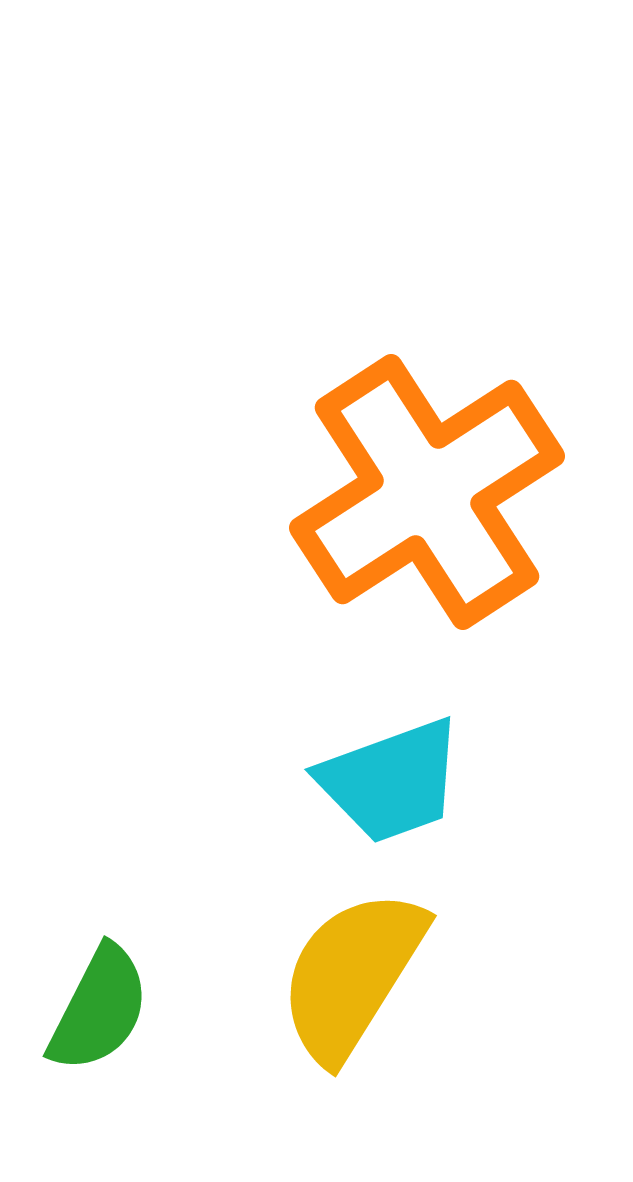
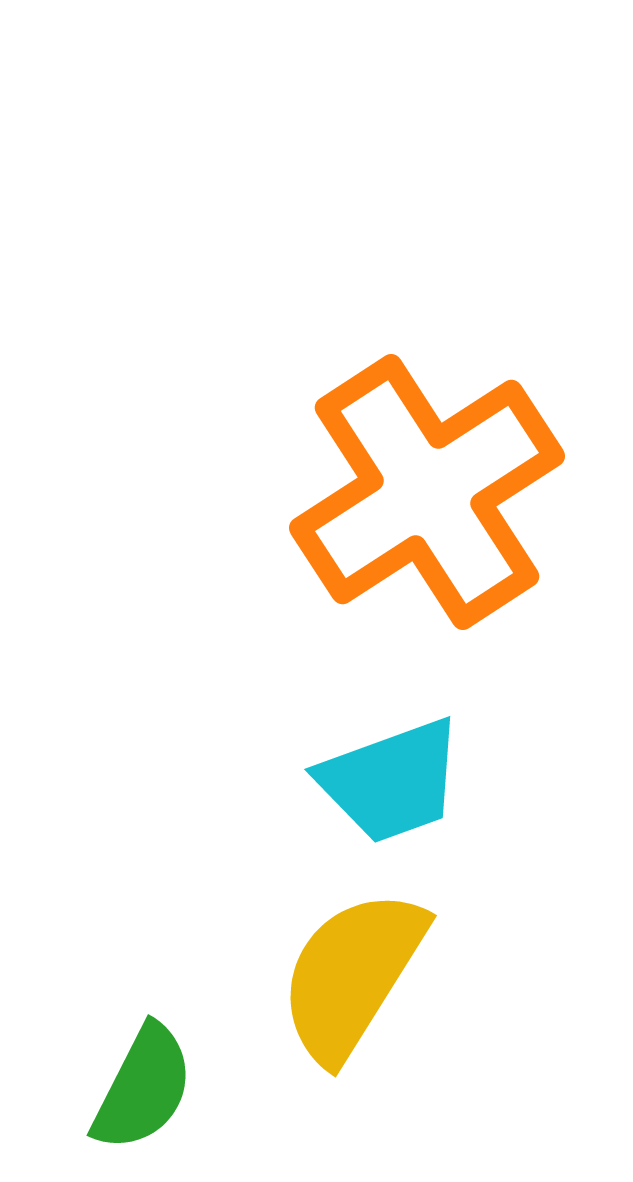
green semicircle: moved 44 px right, 79 px down
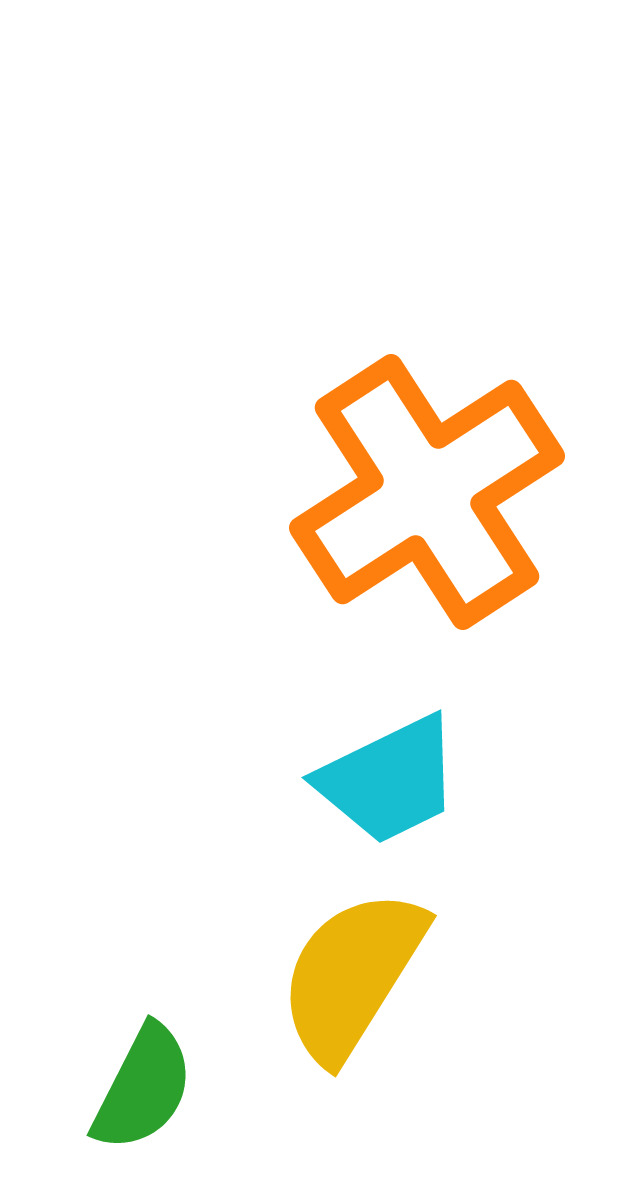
cyan trapezoid: moved 2 px left, 1 px up; rotated 6 degrees counterclockwise
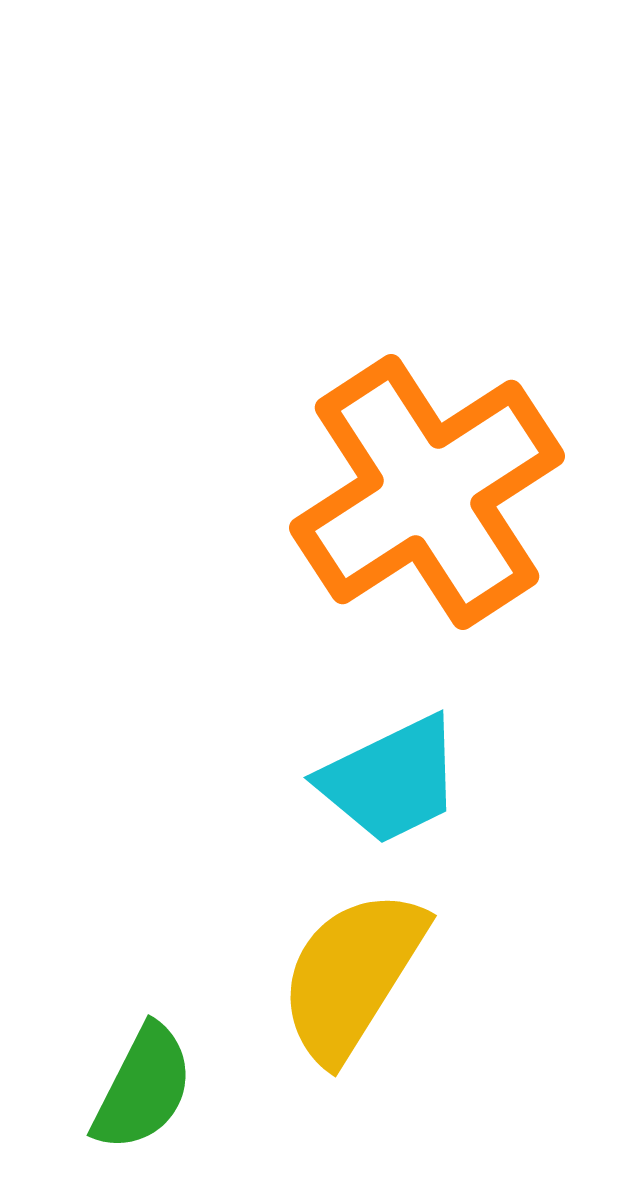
cyan trapezoid: moved 2 px right
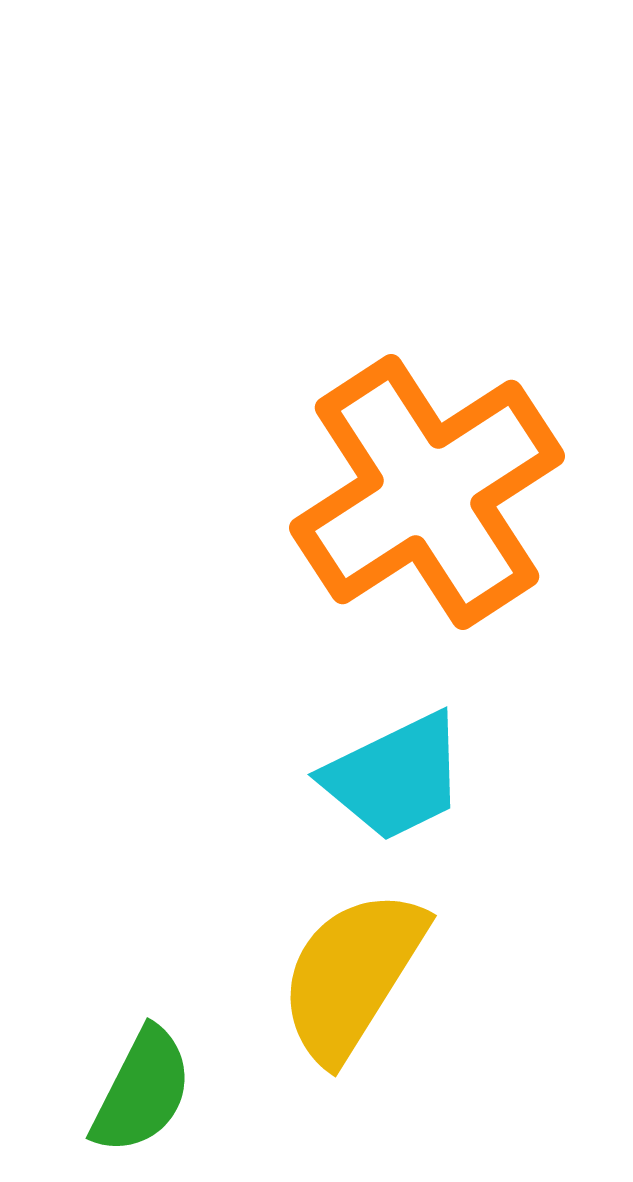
cyan trapezoid: moved 4 px right, 3 px up
green semicircle: moved 1 px left, 3 px down
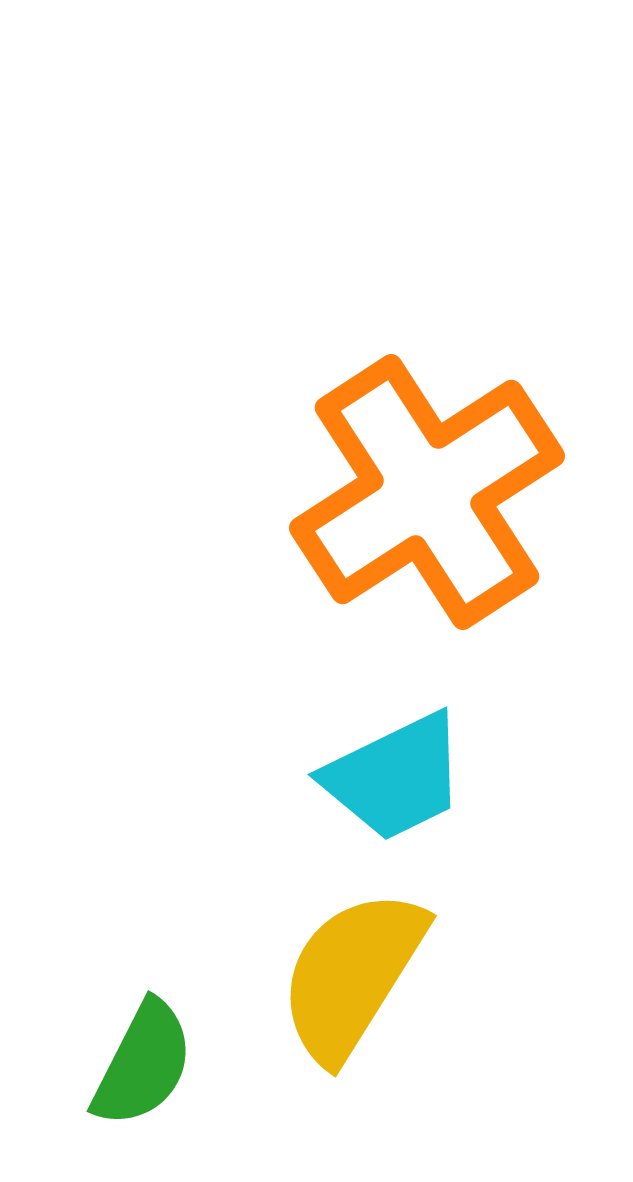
green semicircle: moved 1 px right, 27 px up
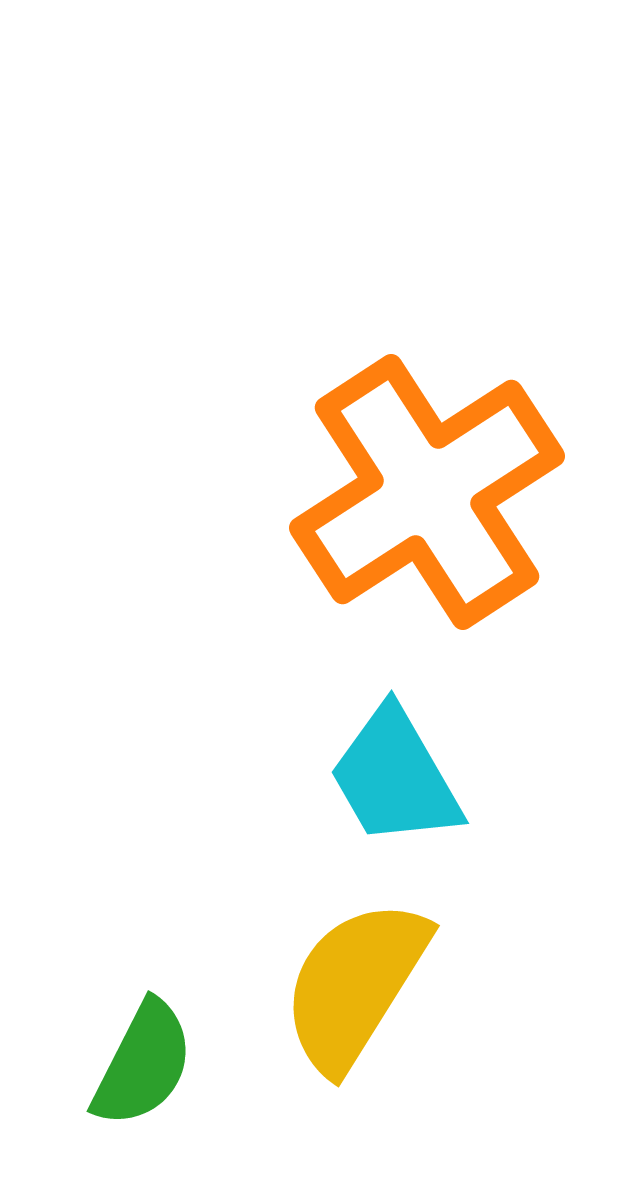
cyan trapezoid: rotated 86 degrees clockwise
yellow semicircle: moved 3 px right, 10 px down
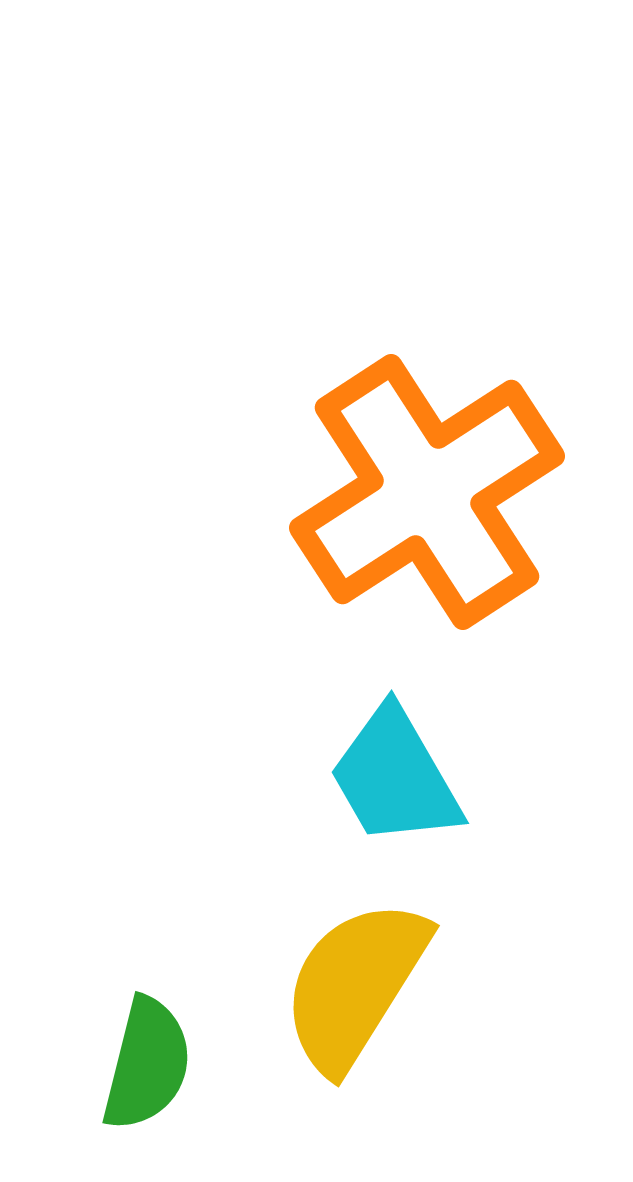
green semicircle: moved 4 px right; rotated 13 degrees counterclockwise
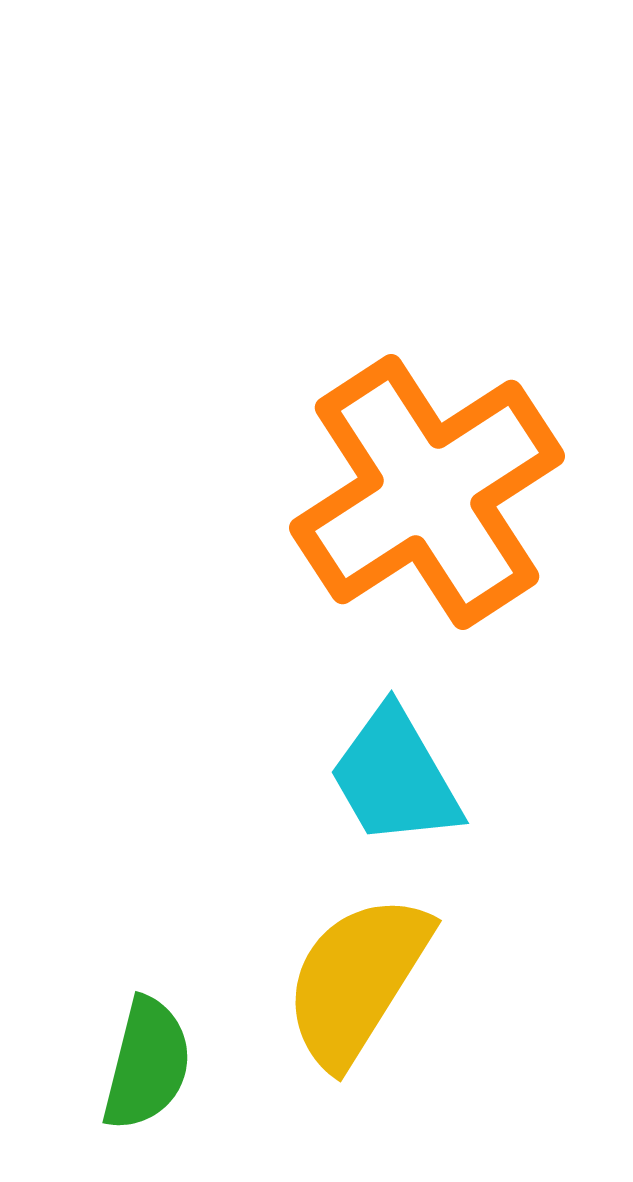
yellow semicircle: moved 2 px right, 5 px up
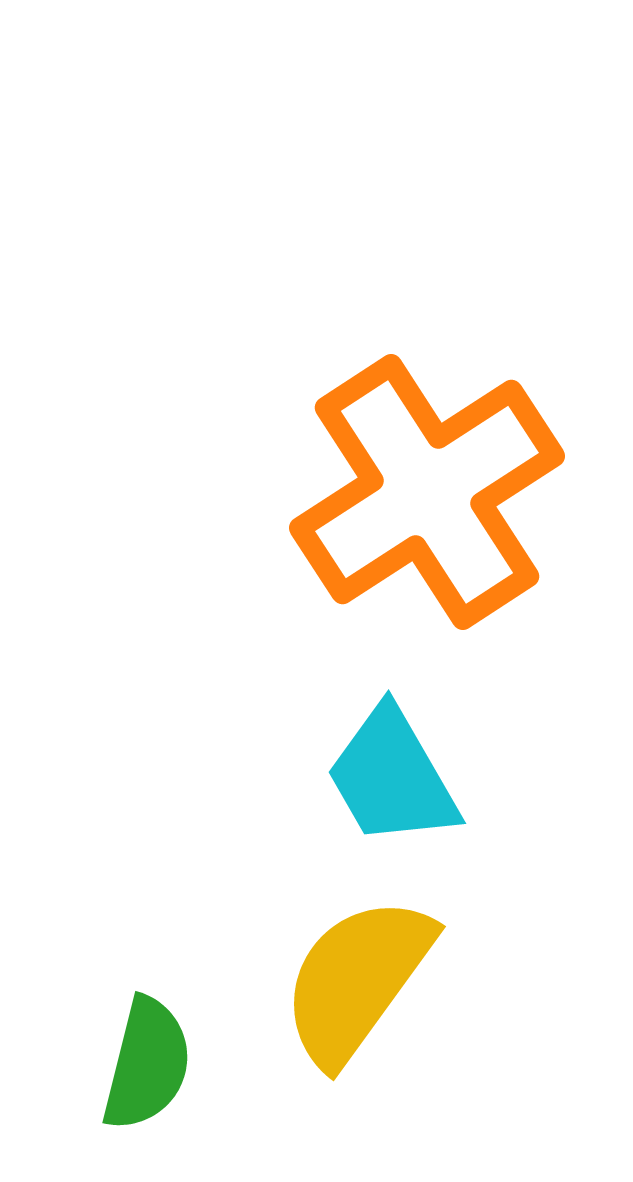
cyan trapezoid: moved 3 px left
yellow semicircle: rotated 4 degrees clockwise
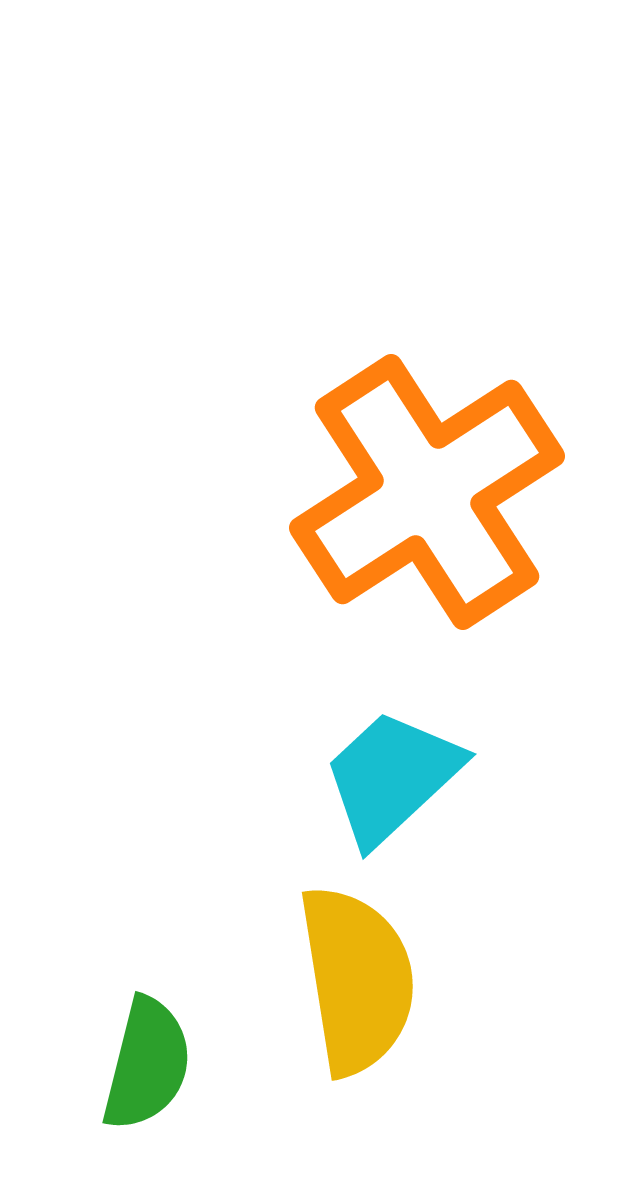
cyan trapezoid: rotated 77 degrees clockwise
yellow semicircle: rotated 135 degrees clockwise
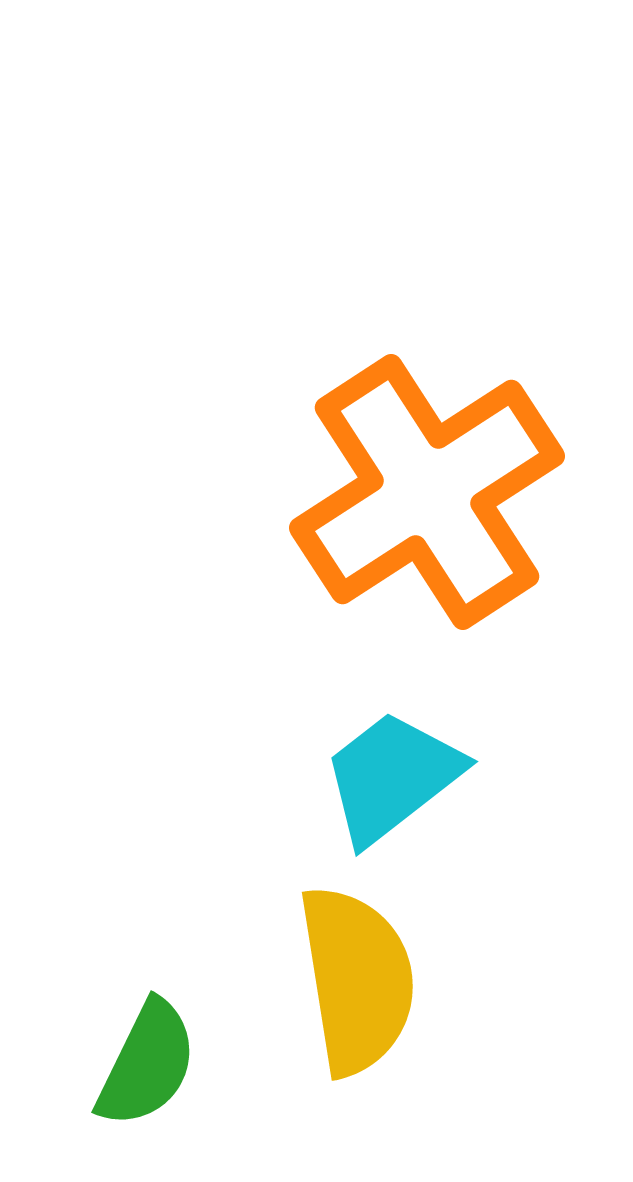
cyan trapezoid: rotated 5 degrees clockwise
green semicircle: rotated 12 degrees clockwise
